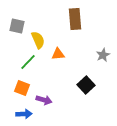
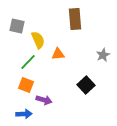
orange square: moved 4 px right, 3 px up
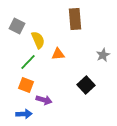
gray square: rotated 14 degrees clockwise
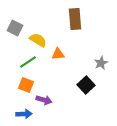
gray square: moved 2 px left, 2 px down
yellow semicircle: rotated 36 degrees counterclockwise
gray star: moved 2 px left, 8 px down
green line: rotated 12 degrees clockwise
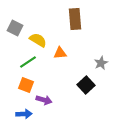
orange triangle: moved 2 px right, 1 px up
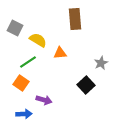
orange square: moved 5 px left, 2 px up; rotated 14 degrees clockwise
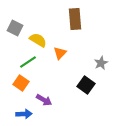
orange triangle: rotated 40 degrees counterclockwise
black square: rotated 12 degrees counterclockwise
purple arrow: rotated 14 degrees clockwise
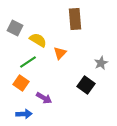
purple arrow: moved 2 px up
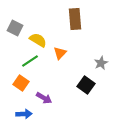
green line: moved 2 px right, 1 px up
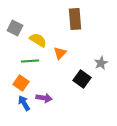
green line: rotated 30 degrees clockwise
black square: moved 4 px left, 6 px up
purple arrow: rotated 21 degrees counterclockwise
blue arrow: moved 11 px up; rotated 119 degrees counterclockwise
